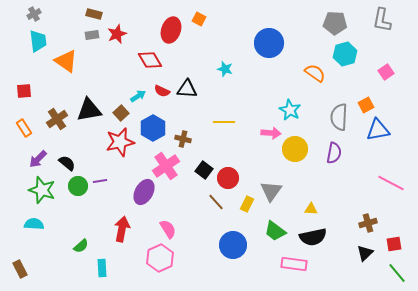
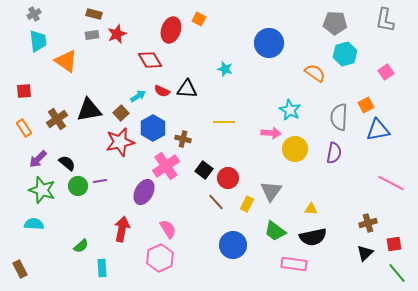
gray L-shape at (382, 20): moved 3 px right
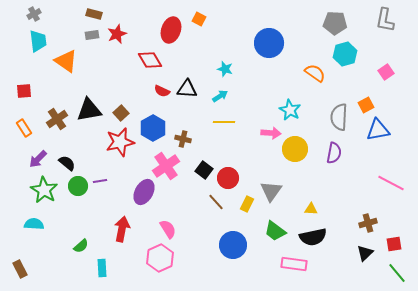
cyan arrow at (138, 96): moved 82 px right
green star at (42, 190): moved 2 px right; rotated 12 degrees clockwise
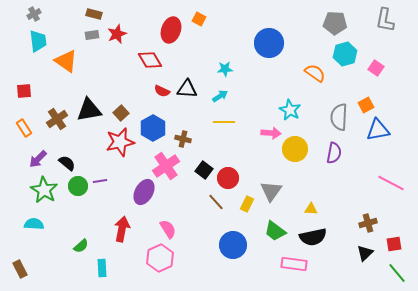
cyan star at (225, 69): rotated 21 degrees counterclockwise
pink square at (386, 72): moved 10 px left, 4 px up; rotated 21 degrees counterclockwise
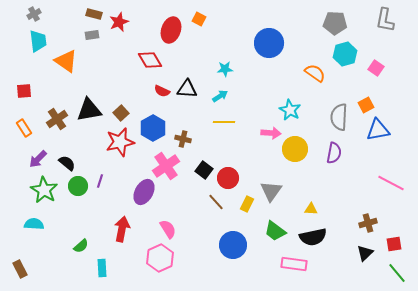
red star at (117, 34): moved 2 px right, 12 px up
purple line at (100, 181): rotated 64 degrees counterclockwise
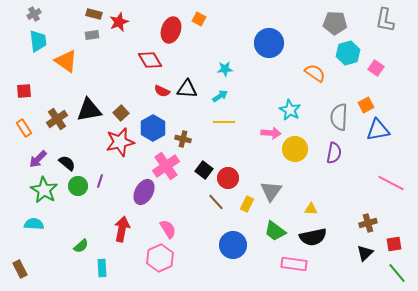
cyan hexagon at (345, 54): moved 3 px right, 1 px up
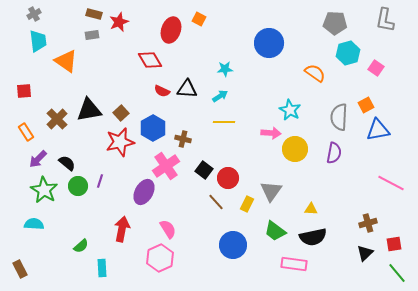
brown cross at (57, 119): rotated 10 degrees counterclockwise
orange rectangle at (24, 128): moved 2 px right, 4 px down
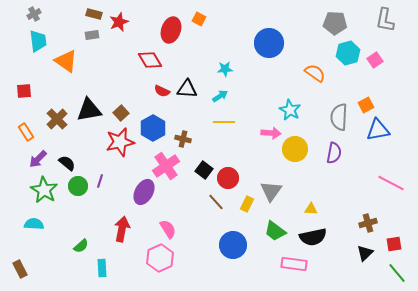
pink square at (376, 68): moved 1 px left, 8 px up; rotated 21 degrees clockwise
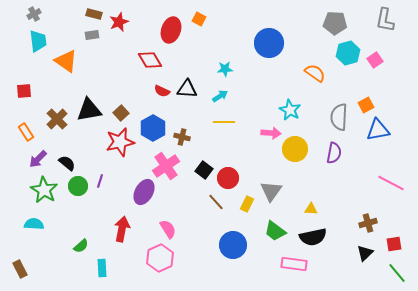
brown cross at (183, 139): moved 1 px left, 2 px up
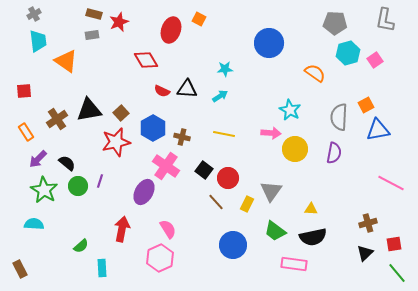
red diamond at (150, 60): moved 4 px left
brown cross at (57, 119): rotated 10 degrees clockwise
yellow line at (224, 122): moved 12 px down; rotated 10 degrees clockwise
red star at (120, 142): moved 4 px left
pink cross at (166, 166): rotated 20 degrees counterclockwise
